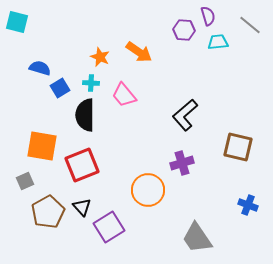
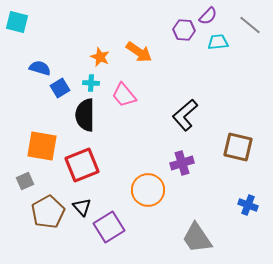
purple semicircle: rotated 60 degrees clockwise
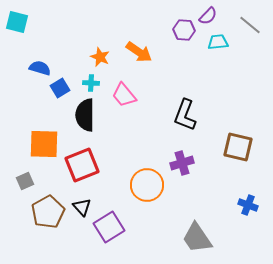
black L-shape: rotated 28 degrees counterclockwise
orange square: moved 2 px right, 2 px up; rotated 8 degrees counterclockwise
orange circle: moved 1 px left, 5 px up
